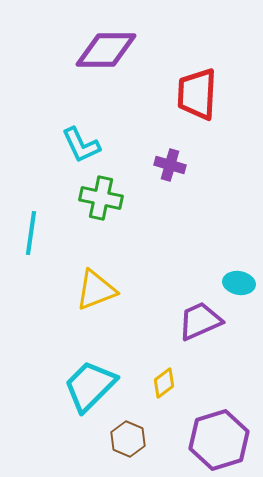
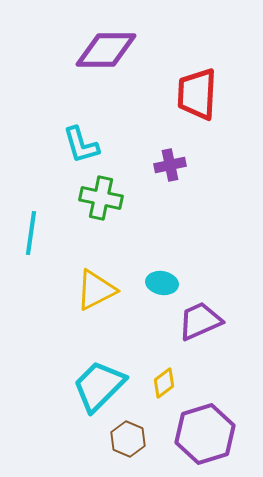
cyan L-shape: rotated 9 degrees clockwise
purple cross: rotated 28 degrees counterclockwise
cyan ellipse: moved 77 px left
yellow triangle: rotated 6 degrees counterclockwise
cyan trapezoid: moved 9 px right
purple hexagon: moved 14 px left, 6 px up
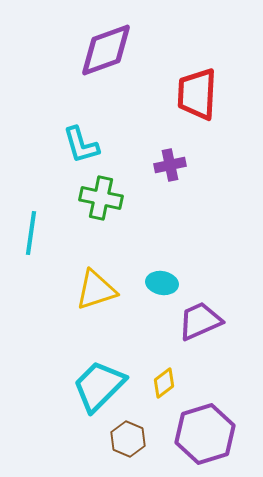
purple diamond: rotated 20 degrees counterclockwise
yellow triangle: rotated 9 degrees clockwise
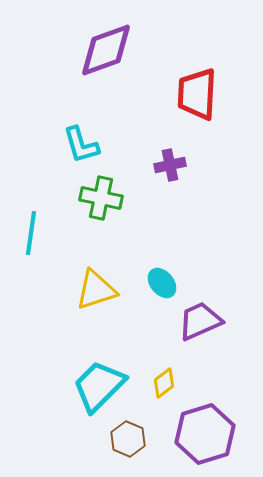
cyan ellipse: rotated 40 degrees clockwise
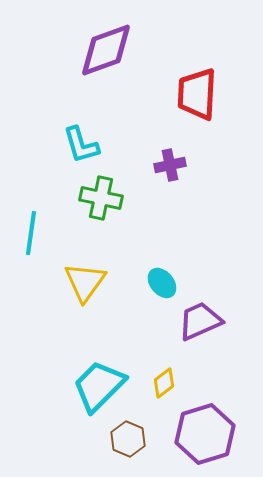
yellow triangle: moved 11 px left, 8 px up; rotated 36 degrees counterclockwise
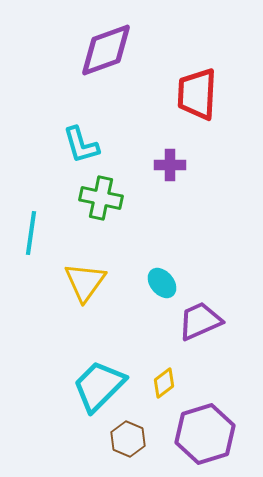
purple cross: rotated 12 degrees clockwise
